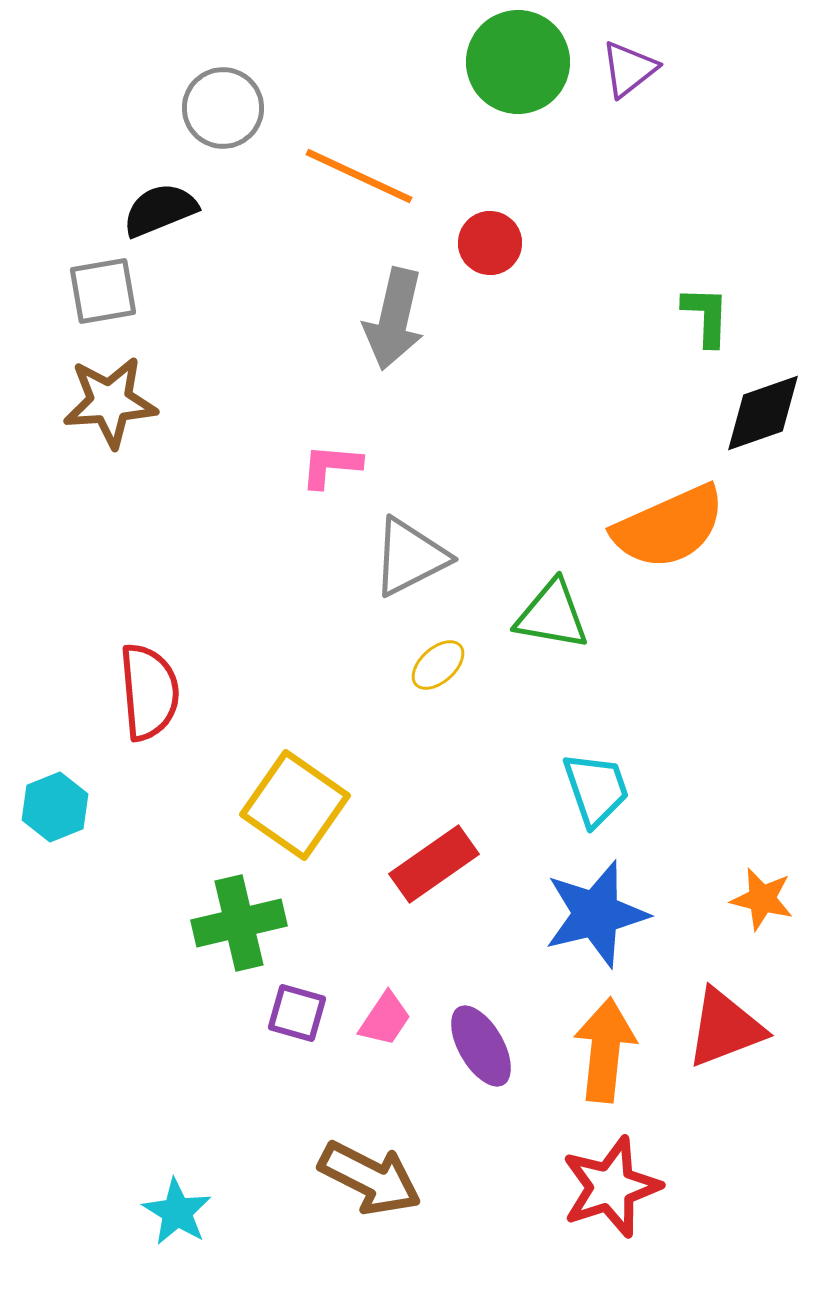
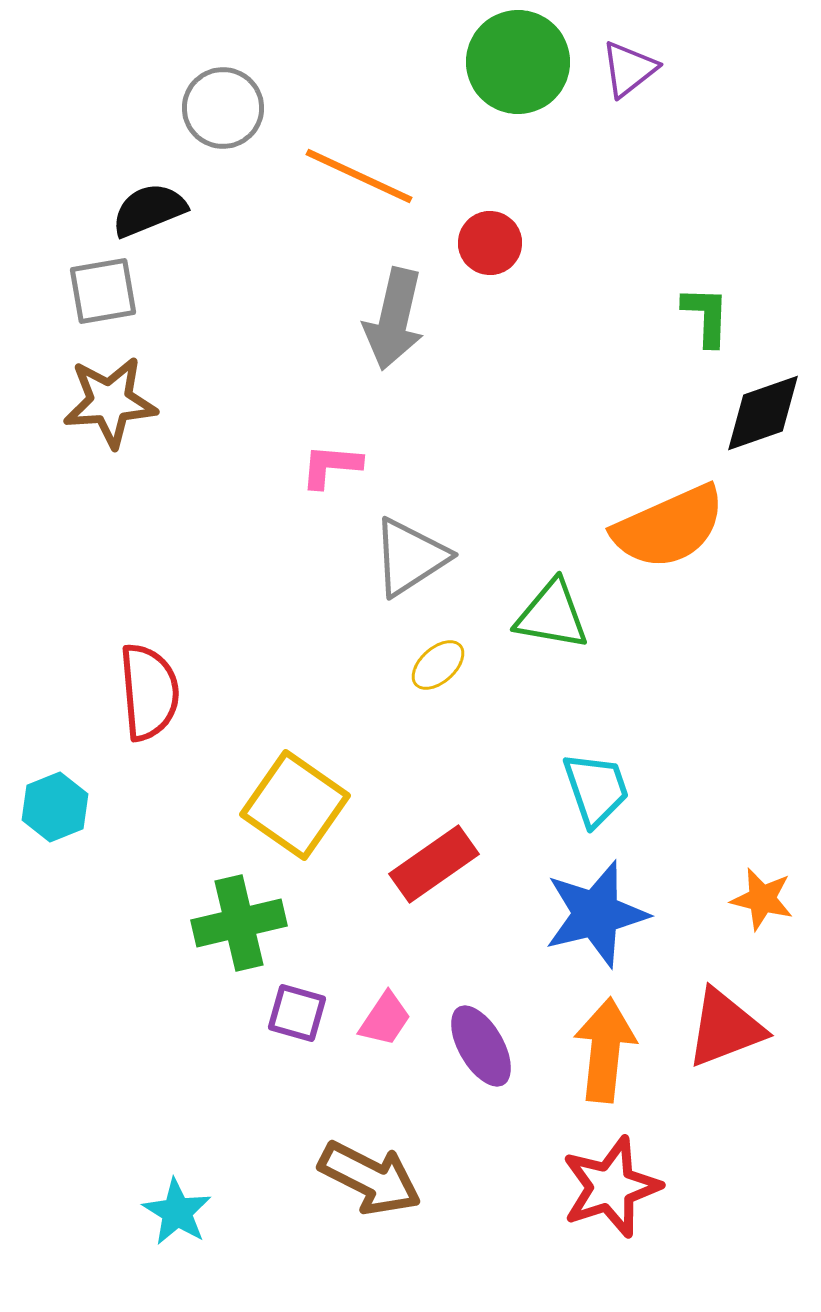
black semicircle: moved 11 px left
gray triangle: rotated 6 degrees counterclockwise
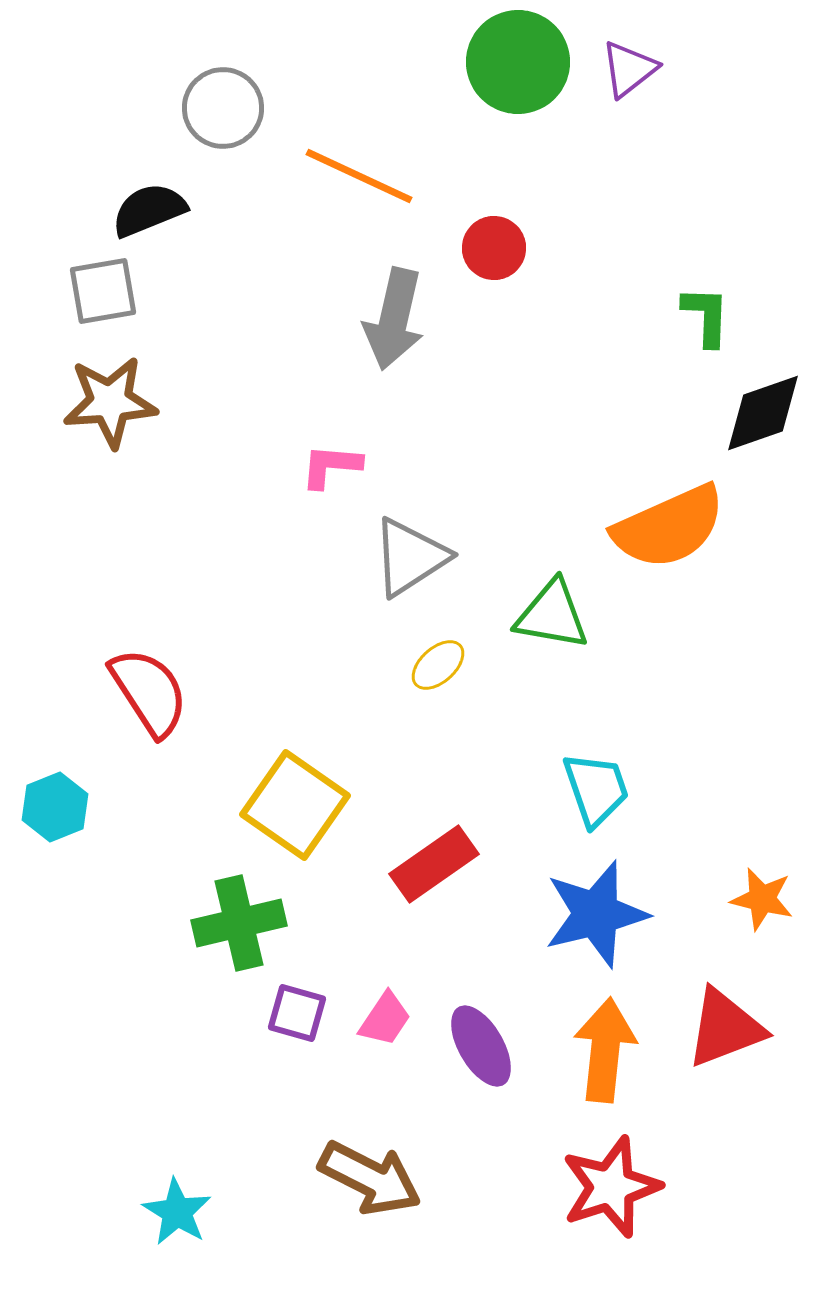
red circle: moved 4 px right, 5 px down
red semicircle: rotated 28 degrees counterclockwise
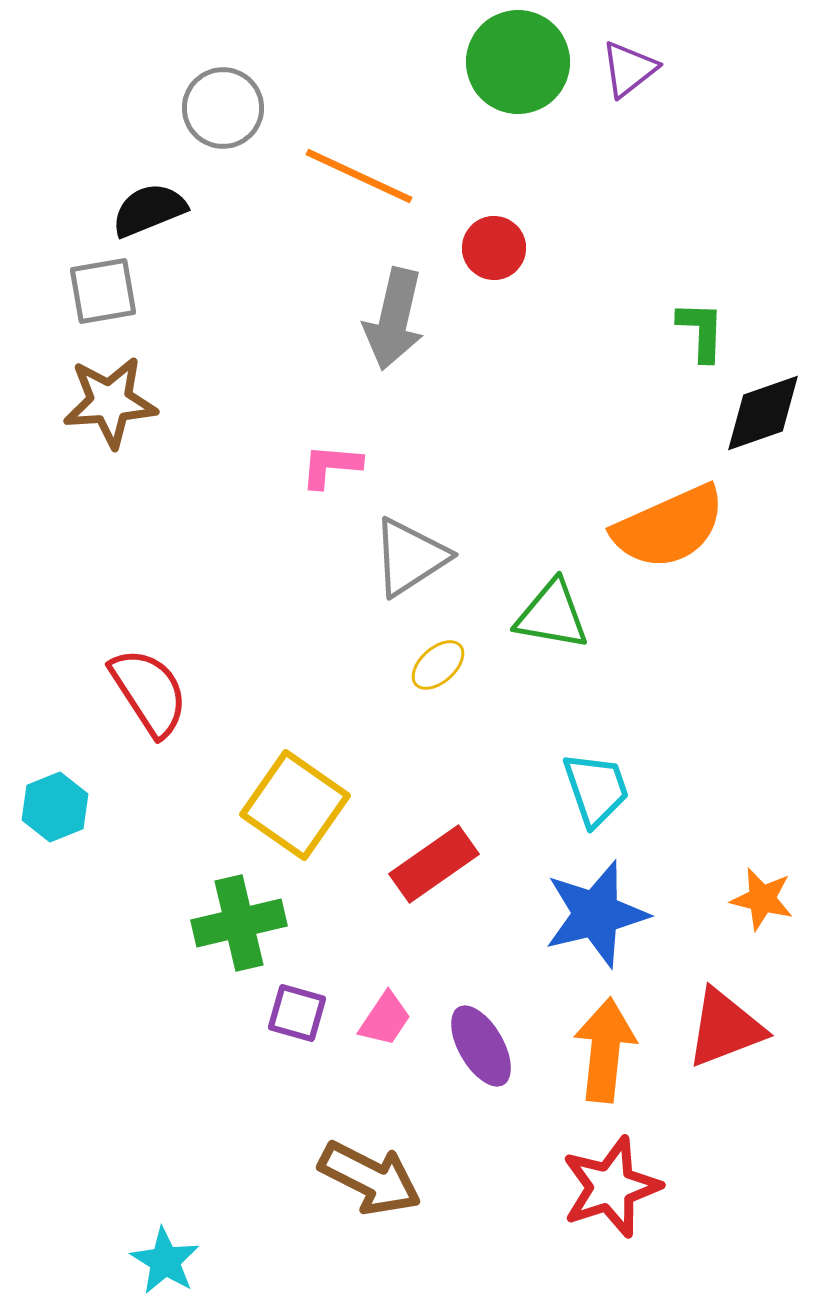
green L-shape: moved 5 px left, 15 px down
cyan star: moved 12 px left, 49 px down
